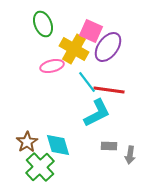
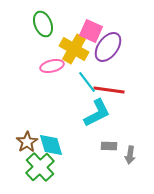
cyan diamond: moved 7 px left
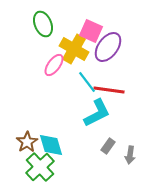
pink ellipse: moved 2 px right, 1 px up; rotated 40 degrees counterclockwise
gray rectangle: moved 1 px left; rotated 56 degrees counterclockwise
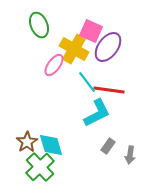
green ellipse: moved 4 px left, 1 px down
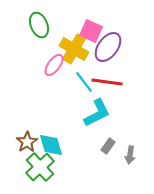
cyan line: moved 3 px left
red line: moved 2 px left, 8 px up
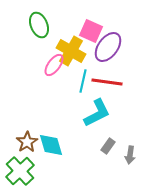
yellow cross: moved 3 px left, 2 px down
cyan line: moved 1 px left, 1 px up; rotated 50 degrees clockwise
green cross: moved 20 px left, 4 px down
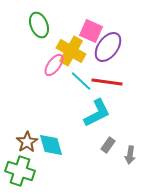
cyan line: moved 2 px left; rotated 60 degrees counterclockwise
gray rectangle: moved 1 px up
green cross: rotated 28 degrees counterclockwise
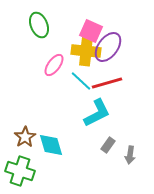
yellow cross: moved 15 px right; rotated 24 degrees counterclockwise
red line: moved 1 px down; rotated 24 degrees counterclockwise
brown star: moved 2 px left, 5 px up
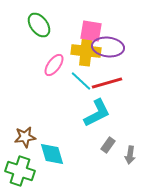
green ellipse: rotated 15 degrees counterclockwise
pink square: rotated 15 degrees counterclockwise
purple ellipse: rotated 60 degrees clockwise
brown star: rotated 25 degrees clockwise
cyan diamond: moved 1 px right, 9 px down
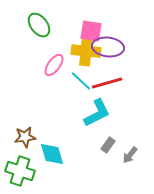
gray arrow: rotated 30 degrees clockwise
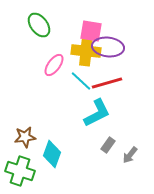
cyan diamond: rotated 36 degrees clockwise
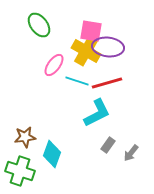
yellow cross: rotated 24 degrees clockwise
cyan line: moved 4 px left; rotated 25 degrees counterclockwise
gray arrow: moved 1 px right, 2 px up
